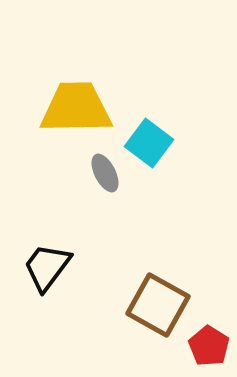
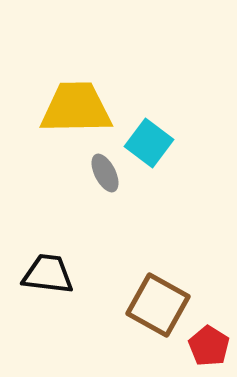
black trapezoid: moved 1 px right, 7 px down; rotated 60 degrees clockwise
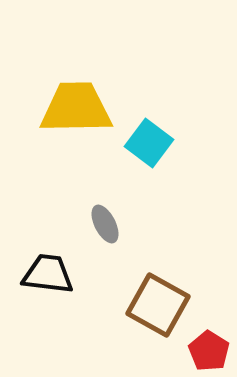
gray ellipse: moved 51 px down
red pentagon: moved 5 px down
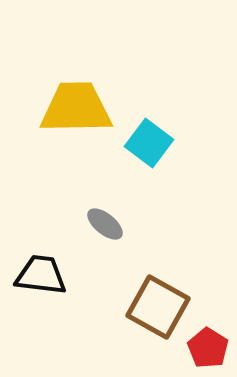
gray ellipse: rotated 24 degrees counterclockwise
black trapezoid: moved 7 px left, 1 px down
brown square: moved 2 px down
red pentagon: moved 1 px left, 3 px up
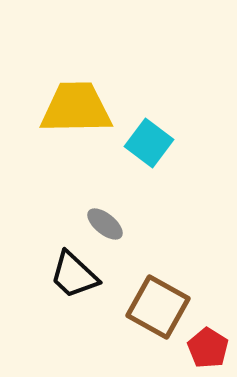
black trapezoid: moved 33 px right; rotated 144 degrees counterclockwise
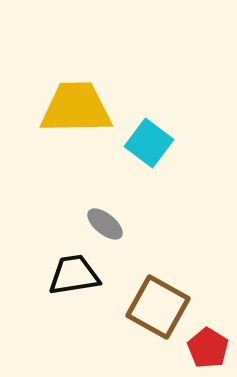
black trapezoid: rotated 128 degrees clockwise
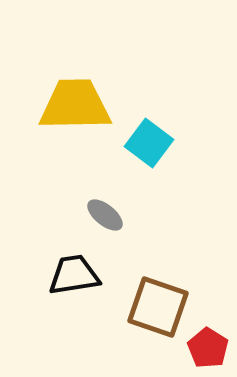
yellow trapezoid: moved 1 px left, 3 px up
gray ellipse: moved 9 px up
brown square: rotated 10 degrees counterclockwise
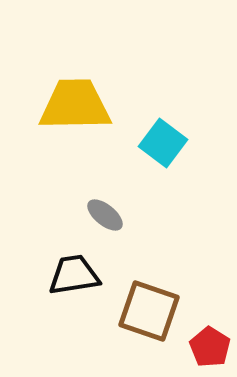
cyan square: moved 14 px right
brown square: moved 9 px left, 4 px down
red pentagon: moved 2 px right, 1 px up
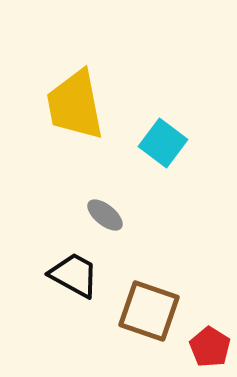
yellow trapezoid: rotated 100 degrees counterclockwise
black trapezoid: rotated 38 degrees clockwise
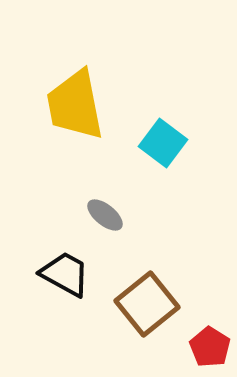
black trapezoid: moved 9 px left, 1 px up
brown square: moved 2 px left, 7 px up; rotated 32 degrees clockwise
